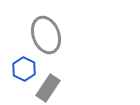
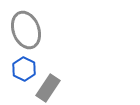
gray ellipse: moved 20 px left, 5 px up
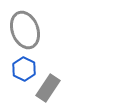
gray ellipse: moved 1 px left
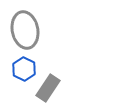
gray ellipse: rotated 9 degrees clockwise
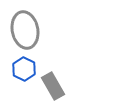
gray rectangle: moved 5 px right, 2 px up; rotated 64 degrees counterclockwise
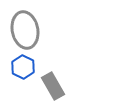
blue hexagon: moved 1 px left, 2 px up
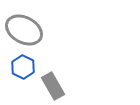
gray ellipse: moved 1 px left; rotated 51 degrees counterclockwise
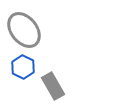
gray ellipse: rotated 24 degrees clockwise
